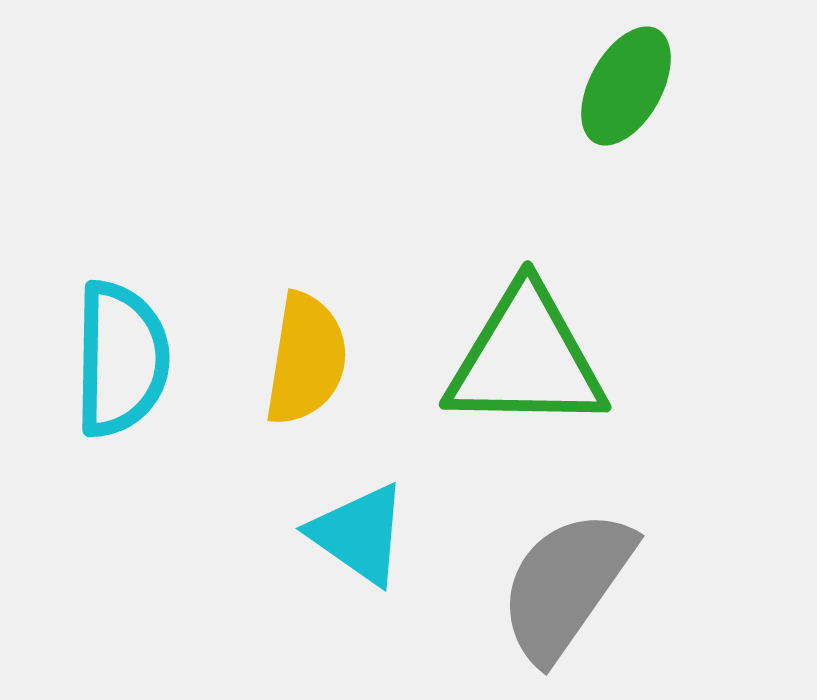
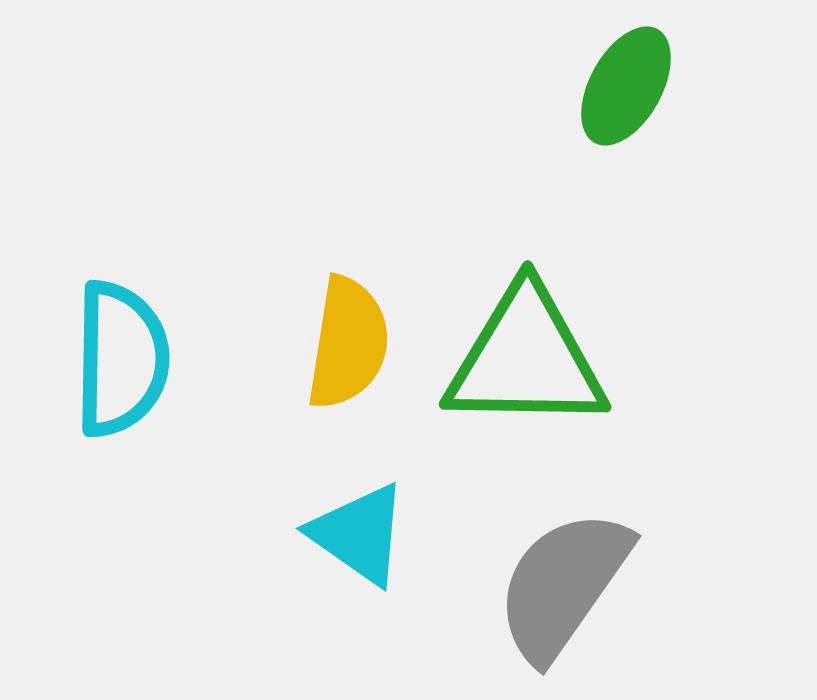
yellow semicircle: moved 42 px right, 16 px up
gray semicircle: moved 3 px left
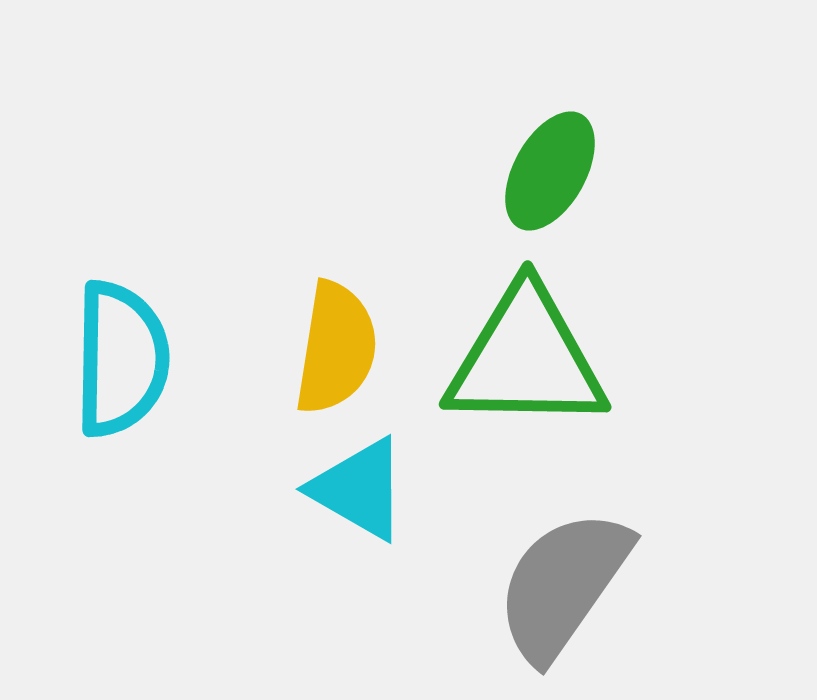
green ellipse: moved 76 px left, 85 px down
yellow semicircle: moved 12 px left, 5 px down
cyan triangle: moved 45 px up; rotated 5 degrees counterclockwise
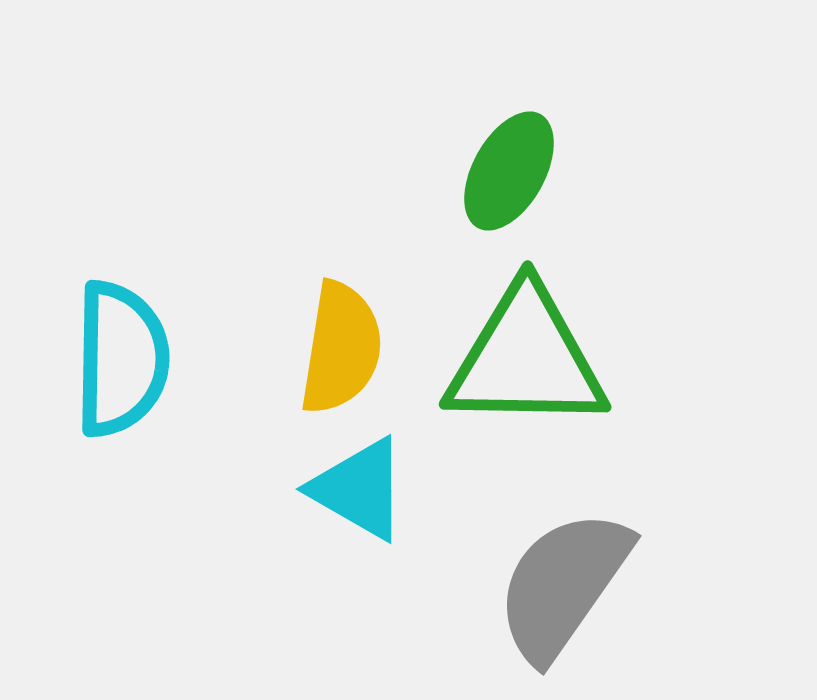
green ellipse: moved 41 px left
yellow semicircle: moved 5 px right
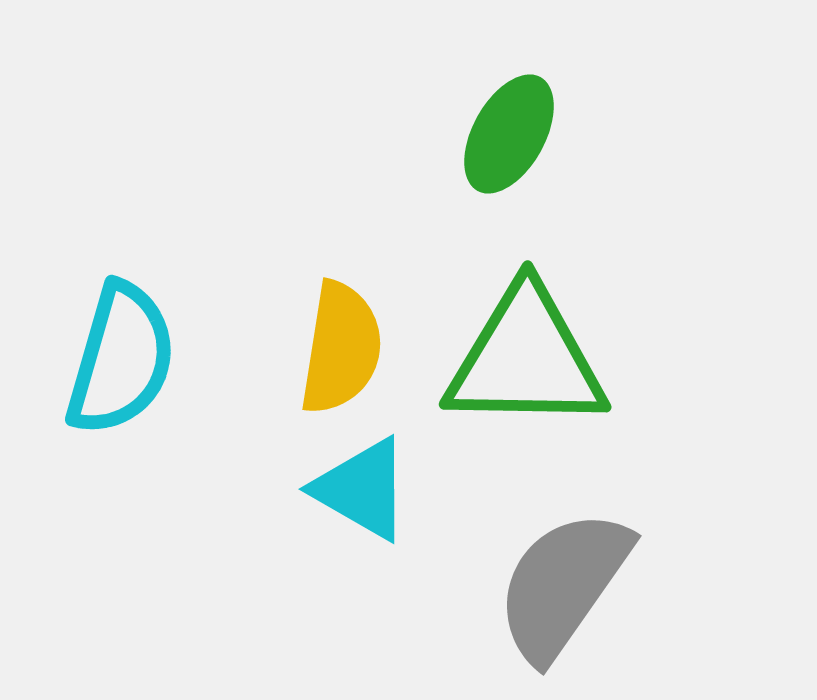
green ellipse: moved 37 px up
cyan semicircle: rotated 15 degrees clockwise
cyan triangle: moved 3 px right
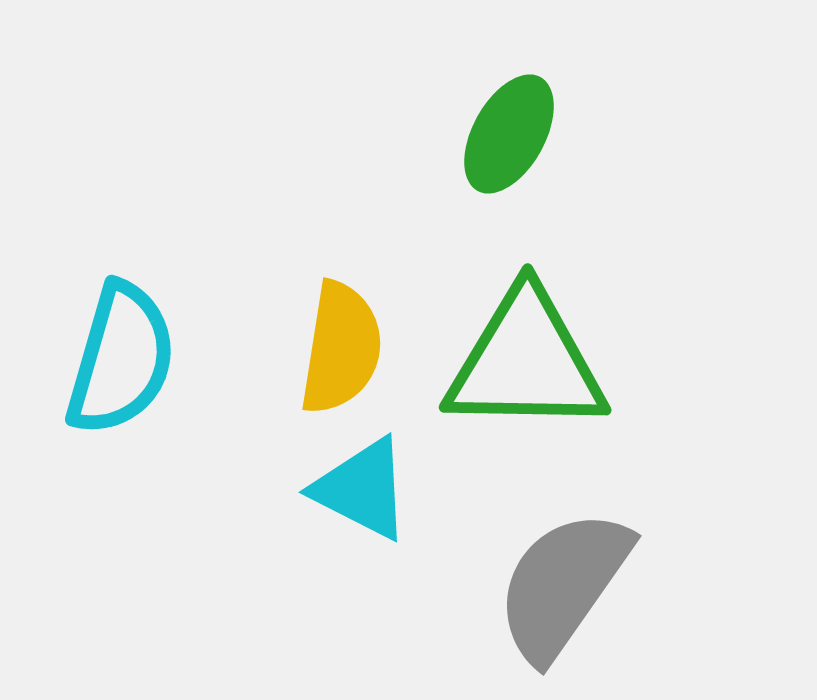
green triangle: moved 3 px down
cyan triangle: rotated 3 degrees counterclockwise
